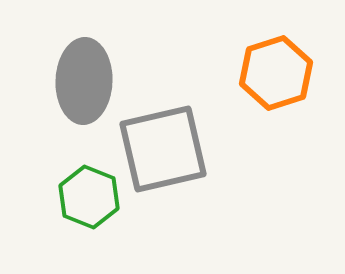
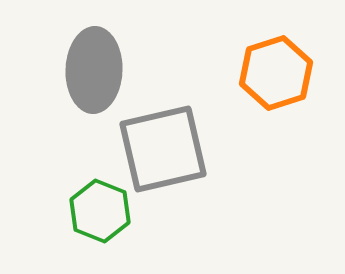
gray ellipse: moved 10 px right, 11 px up
green hexagon: moved 11 px right, 14 px down
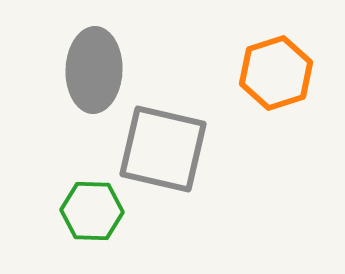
gray square: rotated 26 degrees clockwise
green hexagon: moved 8 px left; rotated 20 degrees counterclockwise
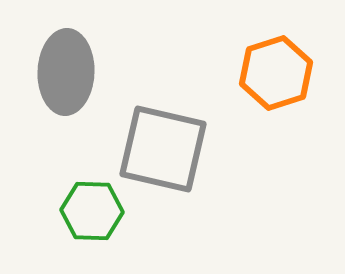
gray ellipse: moved 28 px left, 2 px down
